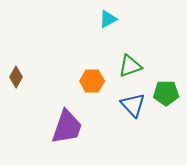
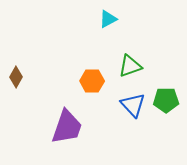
green pentagon: moved 7 px down
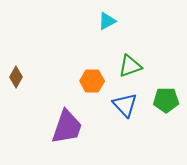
cyan triangle: moved 1 px left, 2 px down
blue triangle: moved 8 px left
